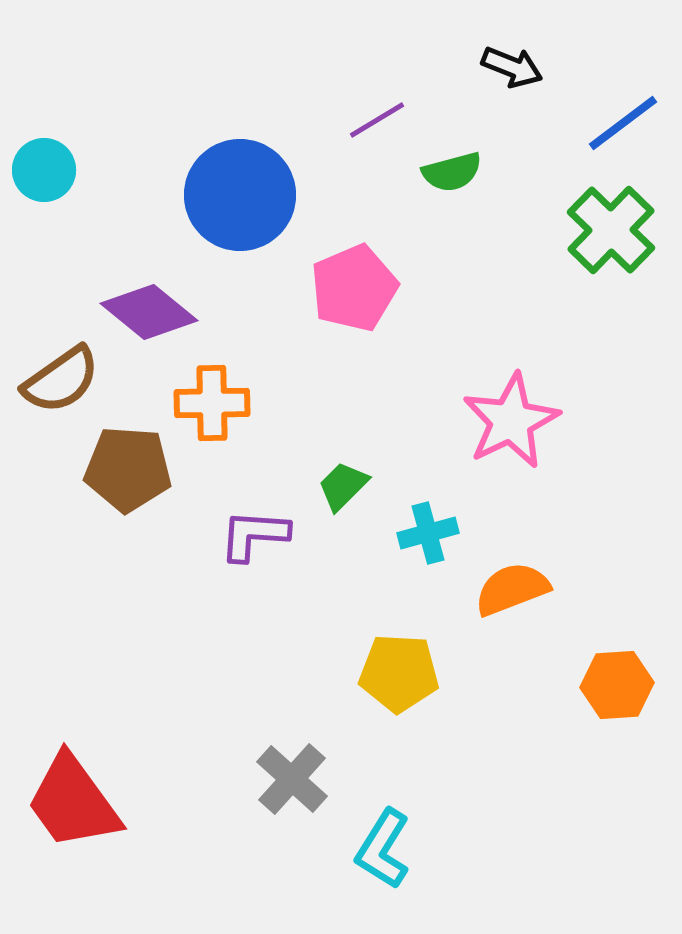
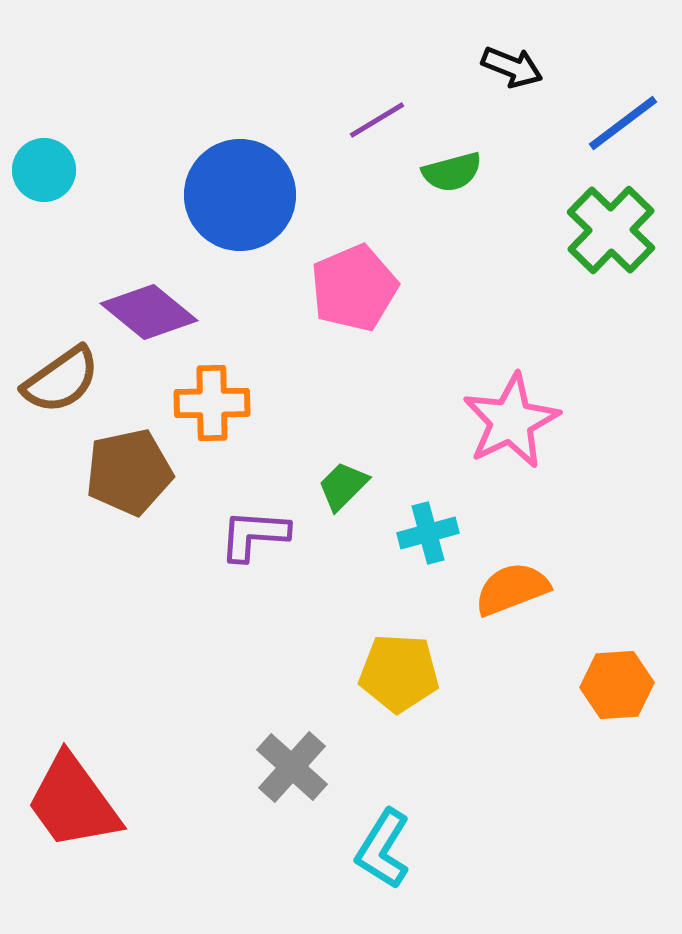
brown pentagon: moved 1 px right, 3 px down; rotated 16 degrees counterclockwise
gray cross: moved 12 px up
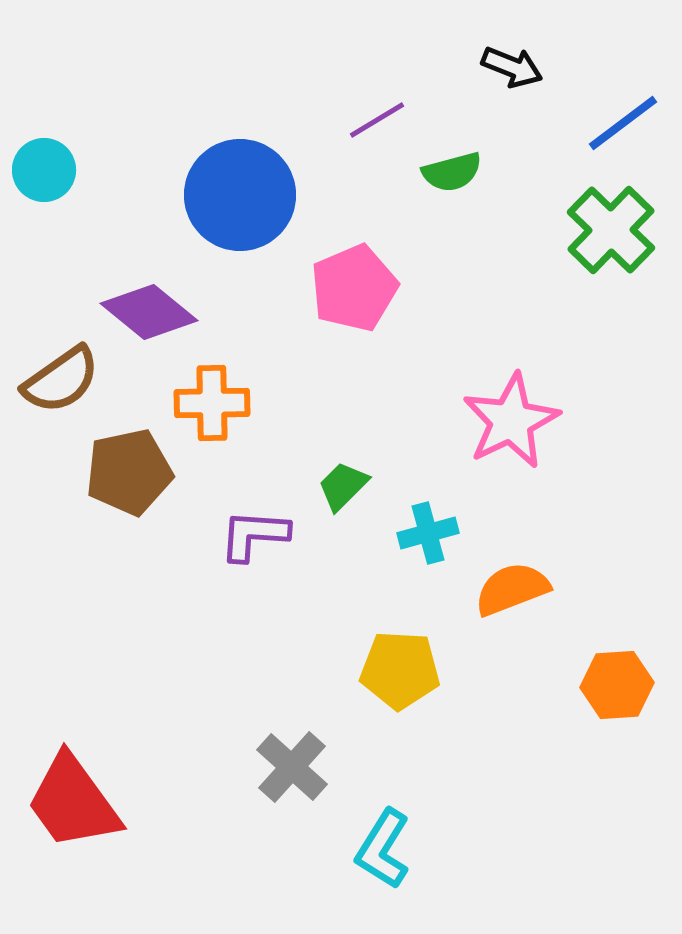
yellow pentagon: moved 1 px right, 3 px up
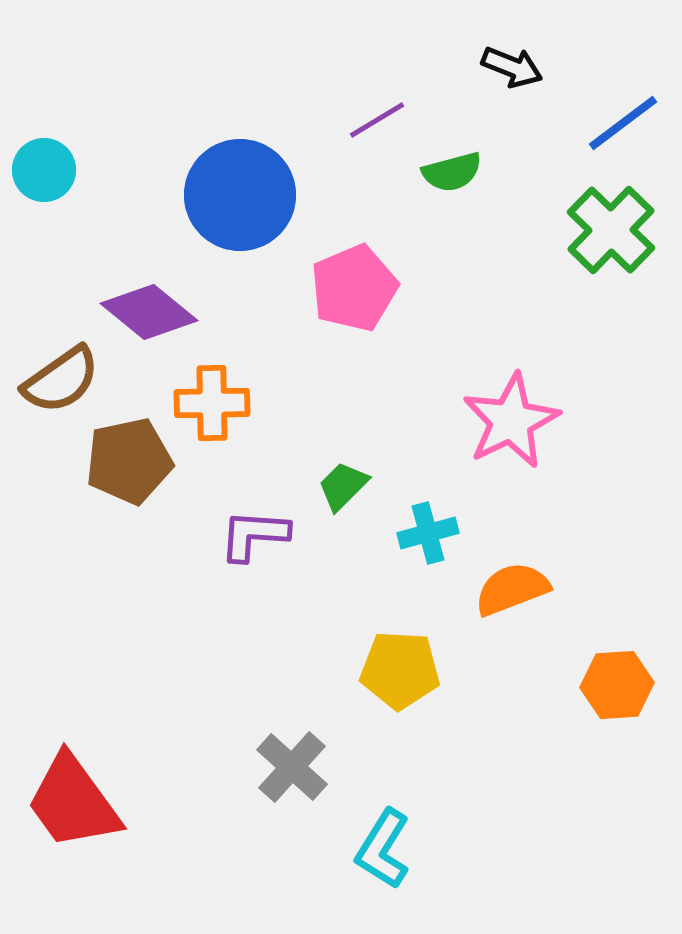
brown pentagon: moved 11 px up
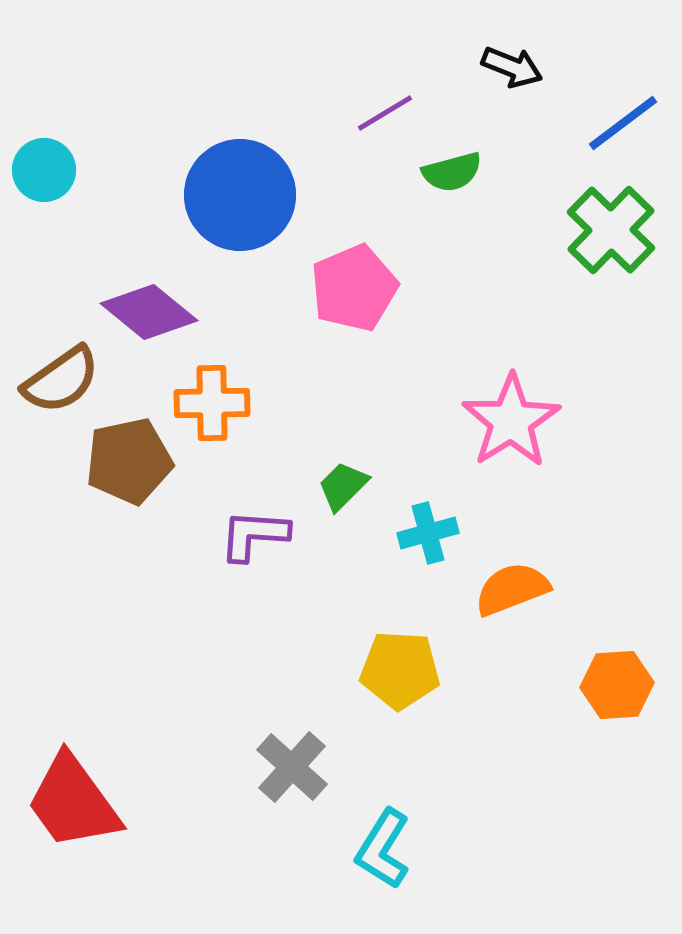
purple line: moved 8 px right, 7 px up
pink star: rotated 6 degrees counterclockwise
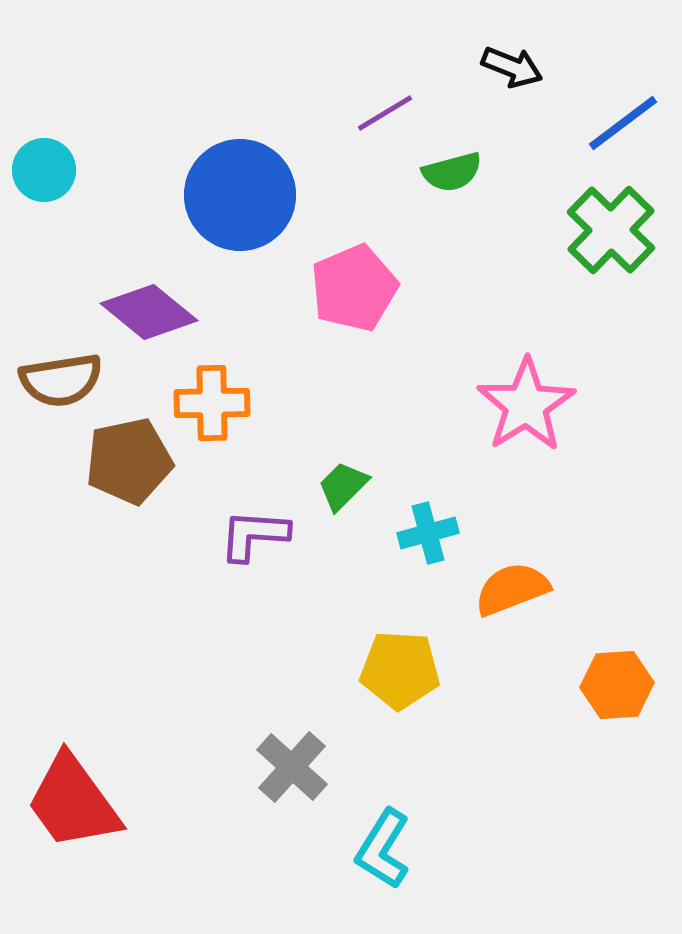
brown semicircle: rotated 26 degrees clockwise
pink star: moved 15 px right, 16 px up
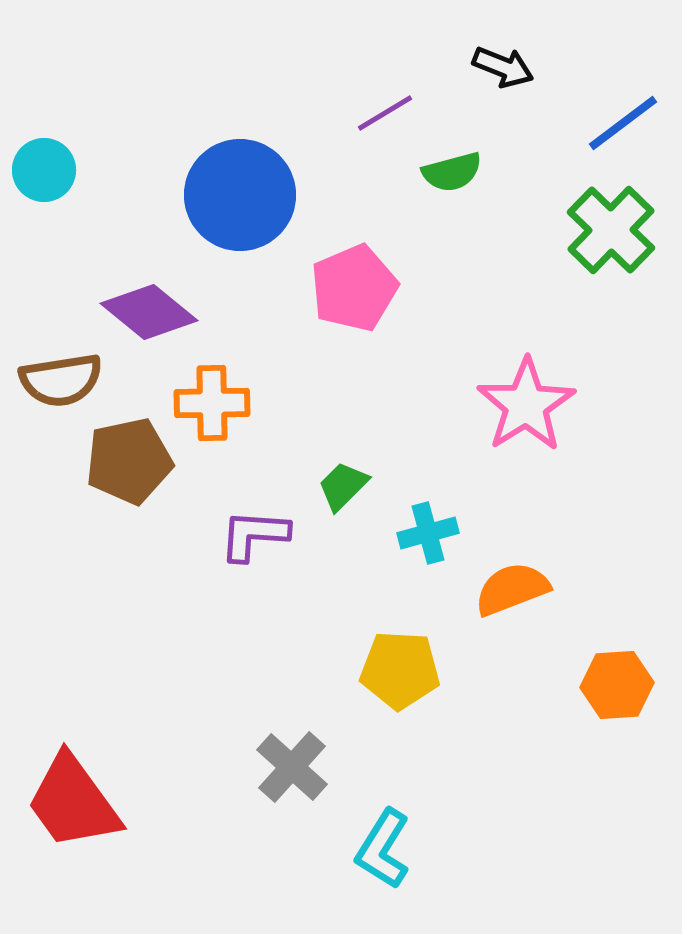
black arrow: moved 9 px left
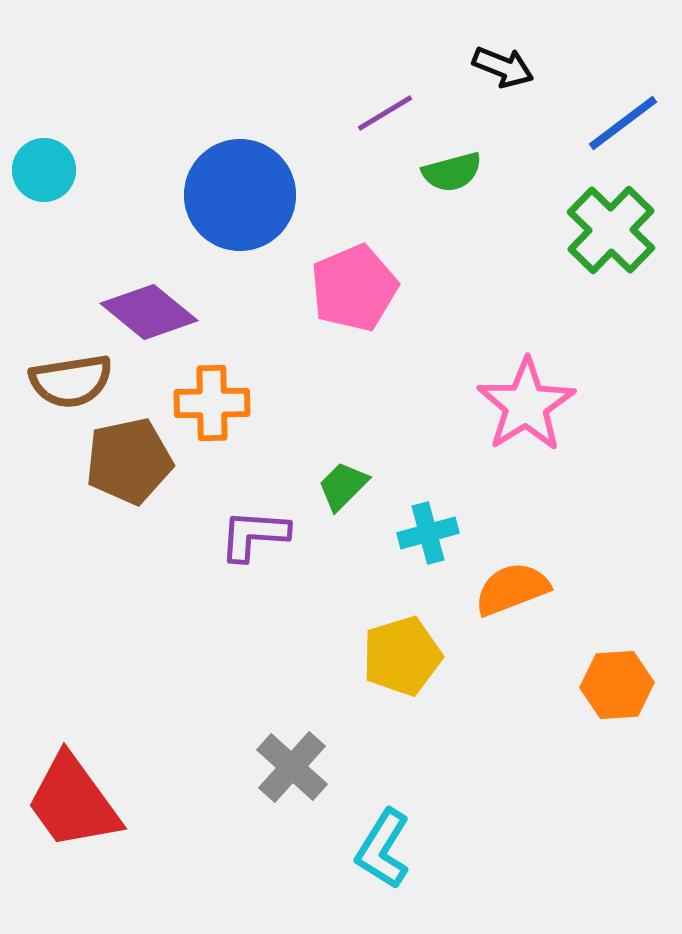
brown semicircle: moved 10 px right, 1 px down
yellow pentagon: moved 2 px right, 14 px up; rotated 20 degrees counterclockwise
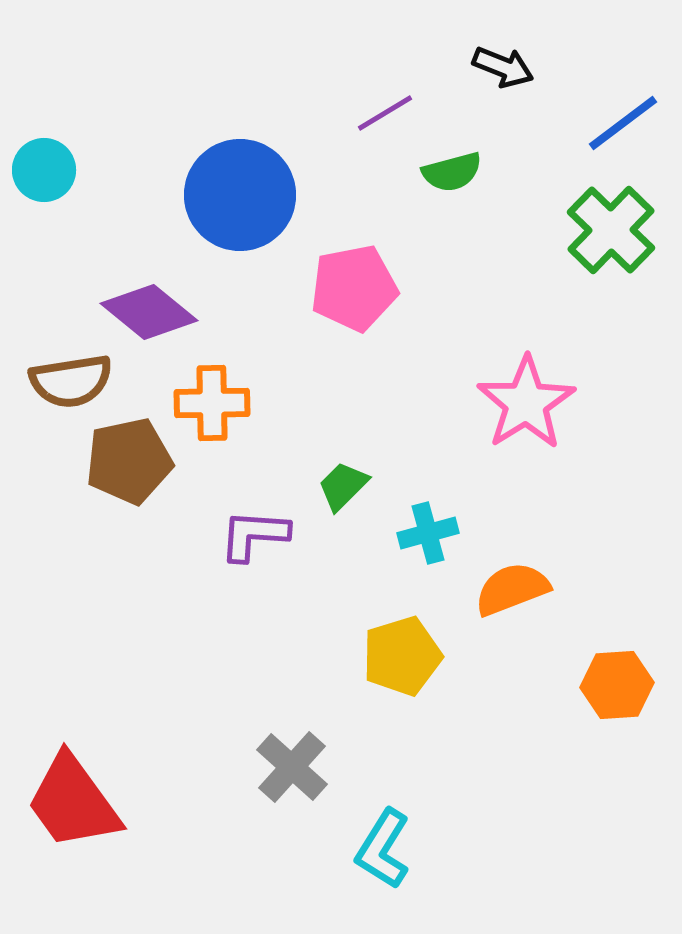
pink pentagon: rotated 12 degrees clockwise
pink star: moved 2 px up
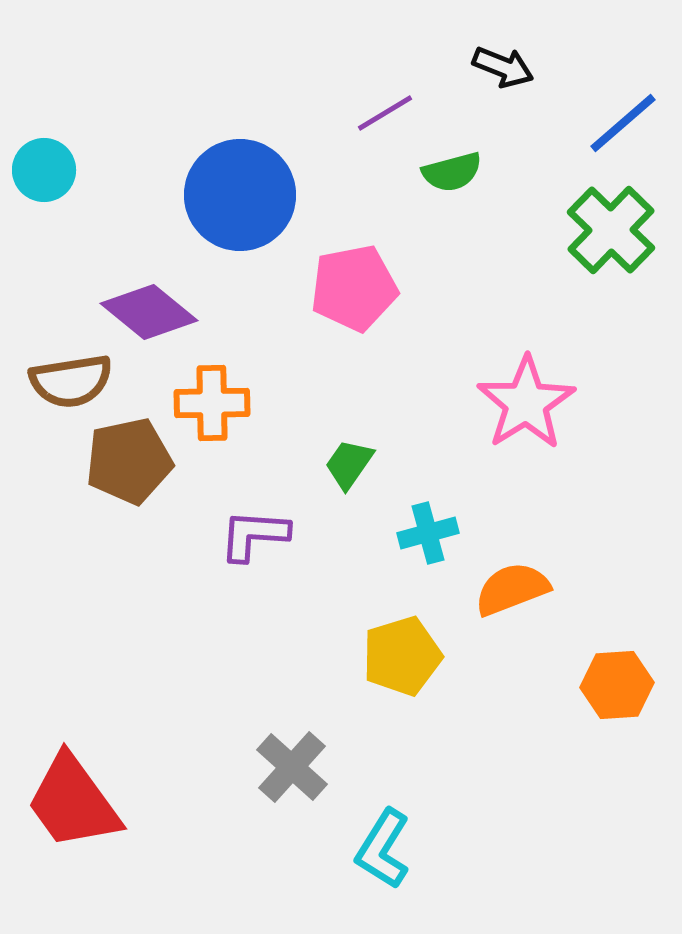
blue line: rotated 4 degrees counterclockwise
green trapezoid: moved 6 px right, 22 px up; rotated 10 degrees counterclockwise
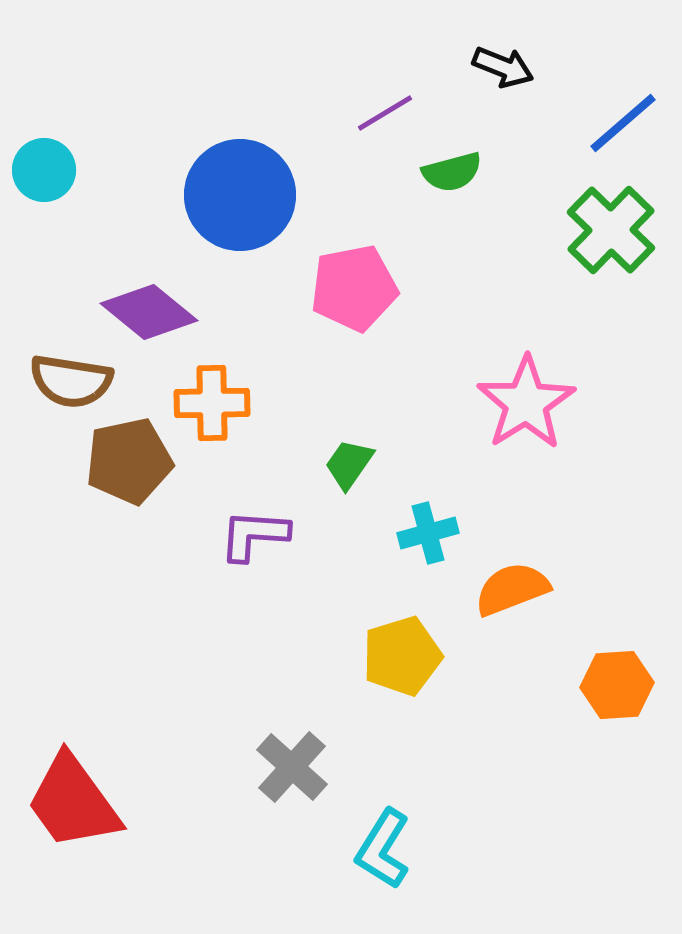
brown semicircle: rotated 18 degrees clockwise
